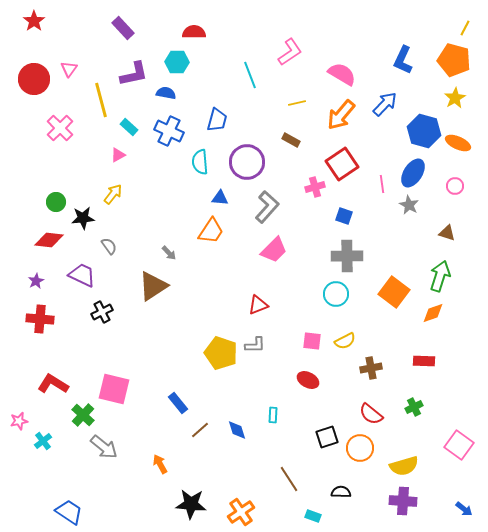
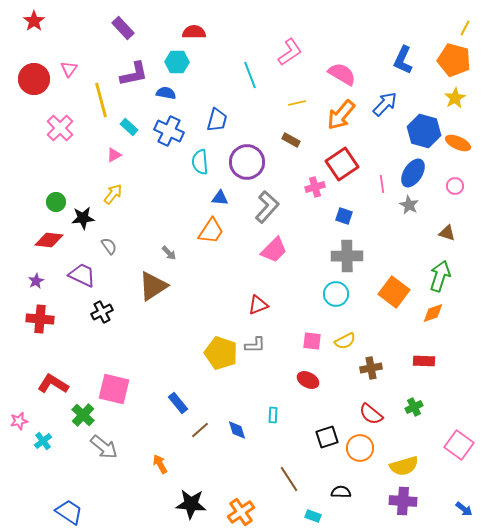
pink triangle at (118, 155): moved 4 px left
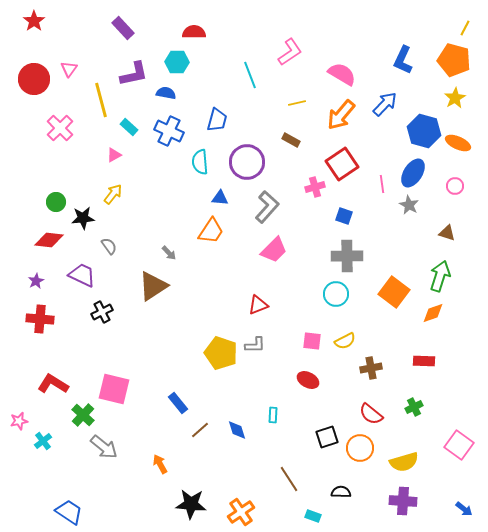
yellow semicircle at (404, 466): moved 4 px up
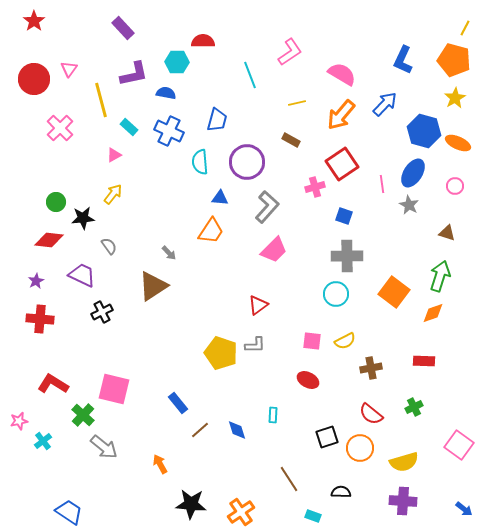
red semicircle at (194, 32): moved 9 px right, 9 px down
red triangle at (258, 305): rotated 15 degrees counterclockwise
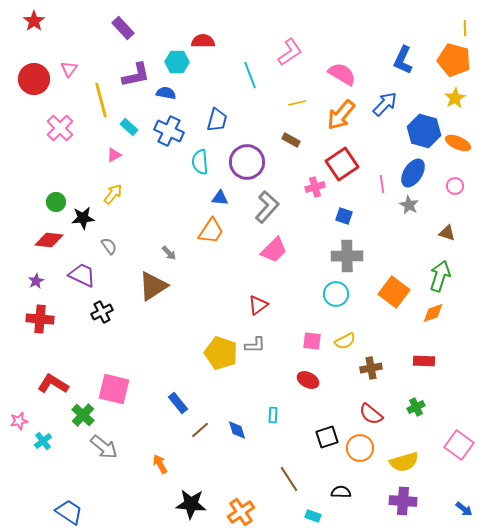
yellow line at (465, 28): rotated 28 degrees counterclockwise
purple L-shape at (134, 74): moved 2 px right, 1 px down
green cross at (414, 407): moved 2 px right
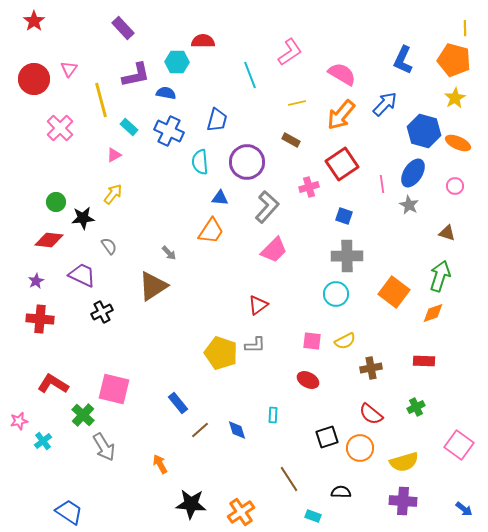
pink cross at (315, 187): moved 6 px left
gray arrow at (104, 447): rotated 20 degrees clockwise
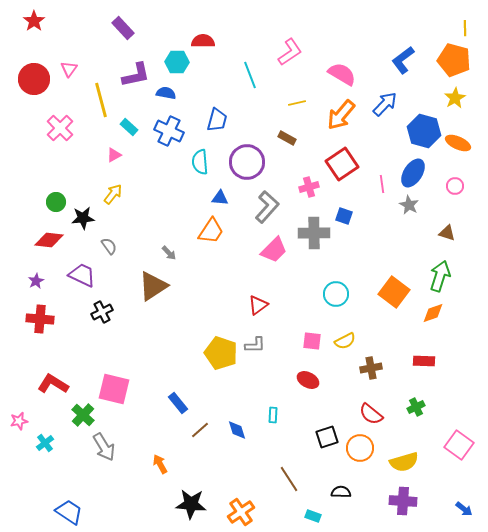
blue L-shape at (403, 60): rotated 28 degrees clockwise
brown rectangle at (291, 140): moved 4 px left, 2 px up
gray cross at (347, 256): moved 33 px left, 23 px up
cyan cross at (43, 441): moved 2 px right, 2 px down
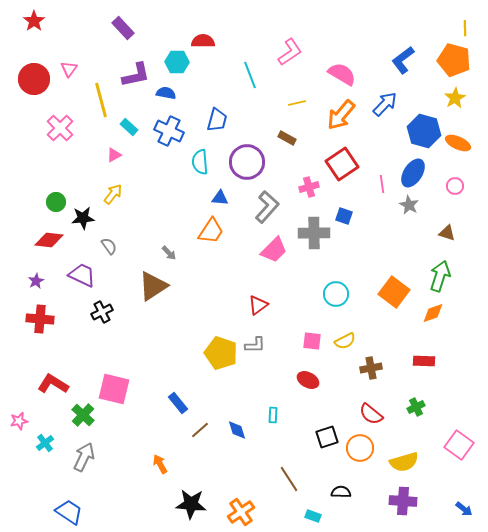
gray arrow at (104, 447): moved 20 px left, 10 px down; rotated 124 degrees counterclockwise
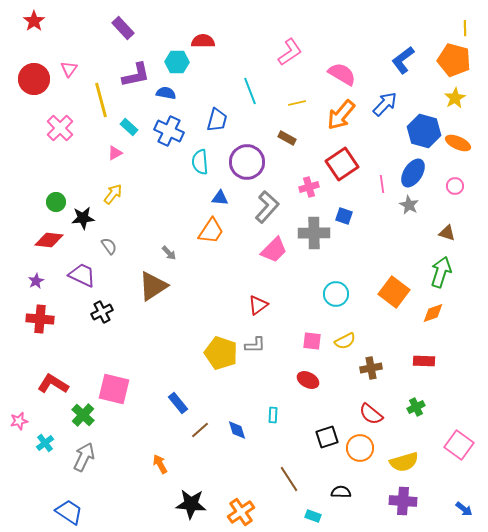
cyan line at (250, 75): moved 16 px down
pink triangle at (114, 155): moved 1 px right, 2 px up
green arrow at (440, 276): moved 1 px right, 4 px up
